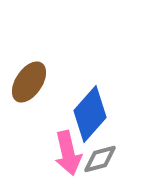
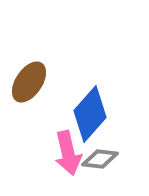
gray diamond: rotated 21 degrees clockwise
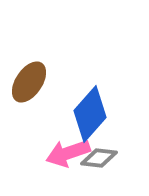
pink arrow: rotated 84 degrees clockwise
gray diamond: moved 1 px left, 1 px up
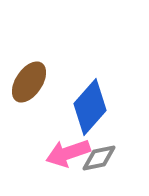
blue diamond: moved 7 px up
gray diamond: rotated 18 degrees counterclockwise
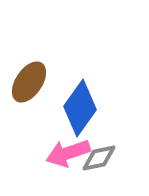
blue diamond: moved 10 px left, 1 px down; rotated 6 degrees counterclockwise
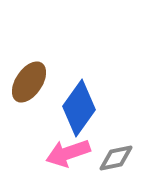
blue diamond: moved 1 px left
gray diamond: moved 17 px right
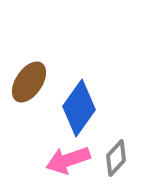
pink arrow: moved 7 px down
gray diamond: rotated 36 degrees counterclockwise
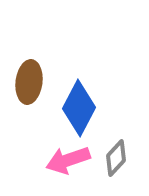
brown ellipse: rotated 27 degrees counterclockwise
blue diamond: rotated 8 degrees counterclockwise
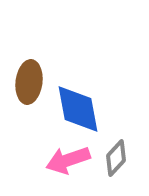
blue diamond: moved 1 px left, 1 px down; rotated 38 degrees counterclockwise
